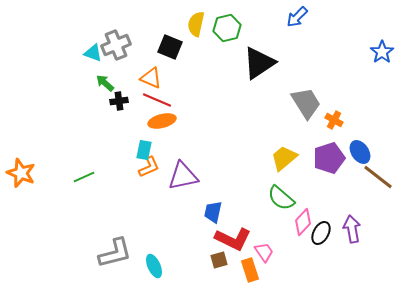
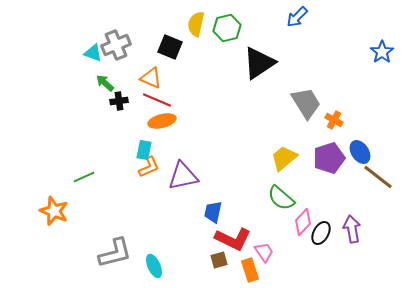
orange star: moved 33 px right, 38 px down
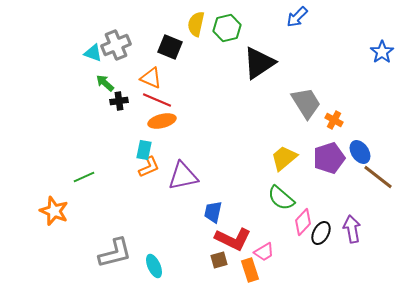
pink trapezoid: rotated 95 degrees clockwise
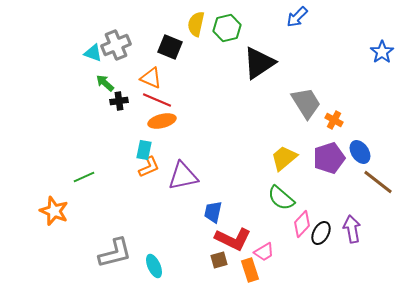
brown line: moved 5 px down
pink diamond: moved 1 px left, 2 px down
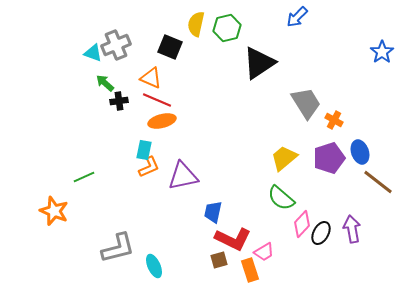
blue ellipse: rotated 15 degrees clockwise
gray L-shape: moved 3 px right, 5 px up
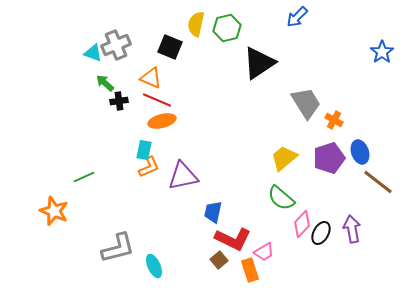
brown square: rotated 24 degrees counterclockwise
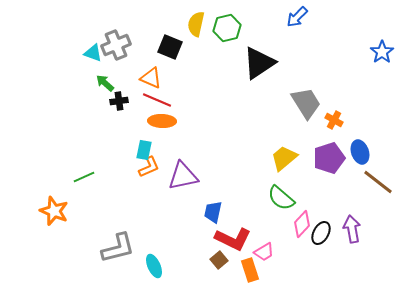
orange ellipse: rotated 16 degrees clockwise
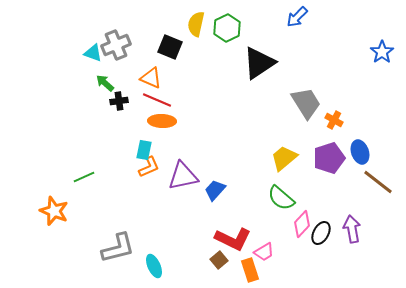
green hexagon: rotated 12 degrees counterclockwise
blue trapezoid: moved 2 px right, 22 px up; rotated 30 degrees clockwise
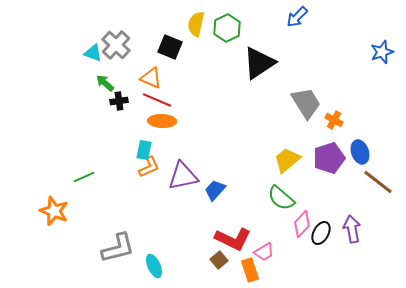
gray cross: rotated 24 degrees counterclockwise
blue star: rotated 15 degrees clockwise
yellow trapezoid: moved 3 px right, 2 px down
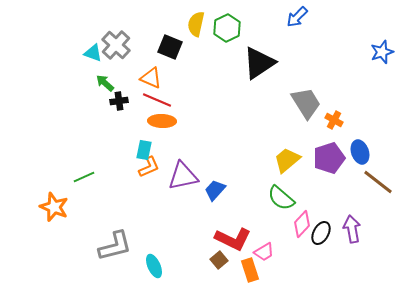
orange star: moved 4 px up
gray L-shape: moved 3 px left, 2 px up
